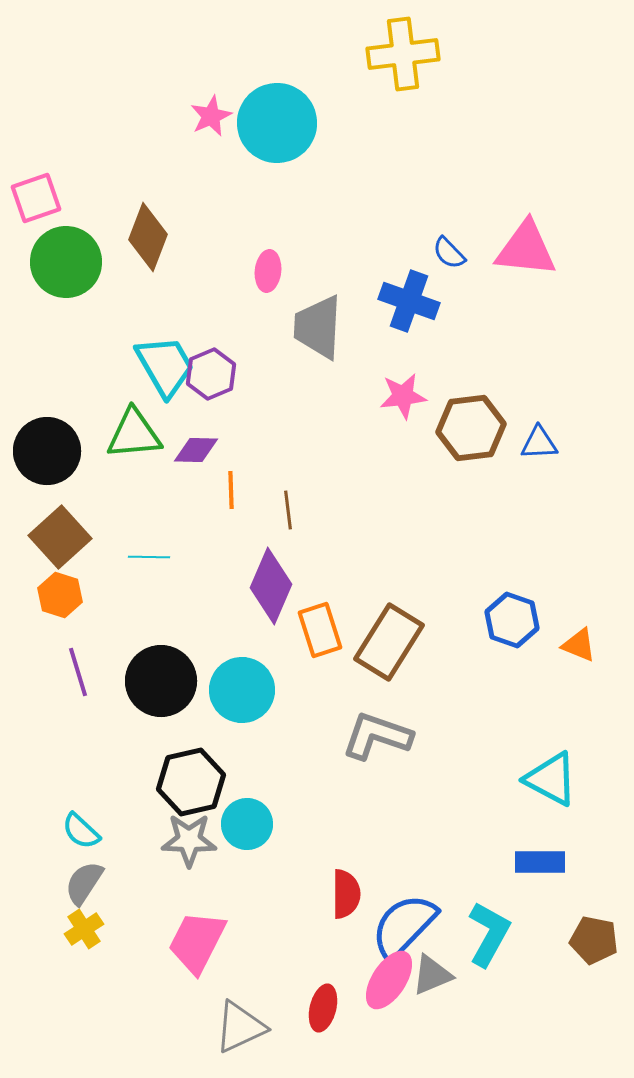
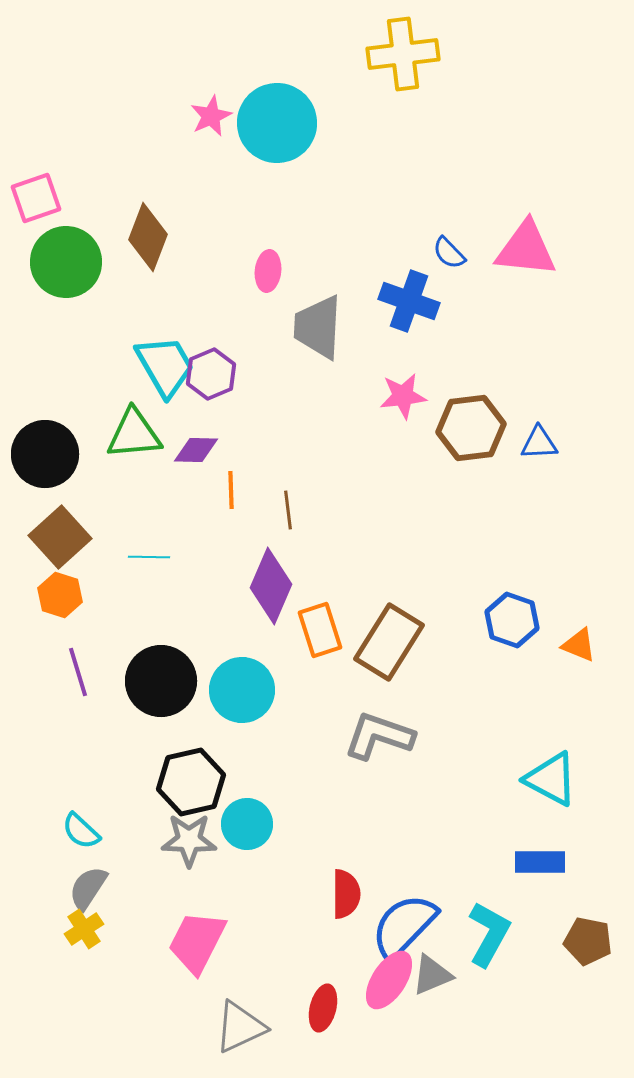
black circle at (47, 451): moved 2 px left, 3 px down
gray L-shape at (377, 736): moved 2 px right
gray semicircle at (84, 883): moved 4 px right, 5 px down
brown pentagon at (594, 940): moved 6 px left, 1 px down
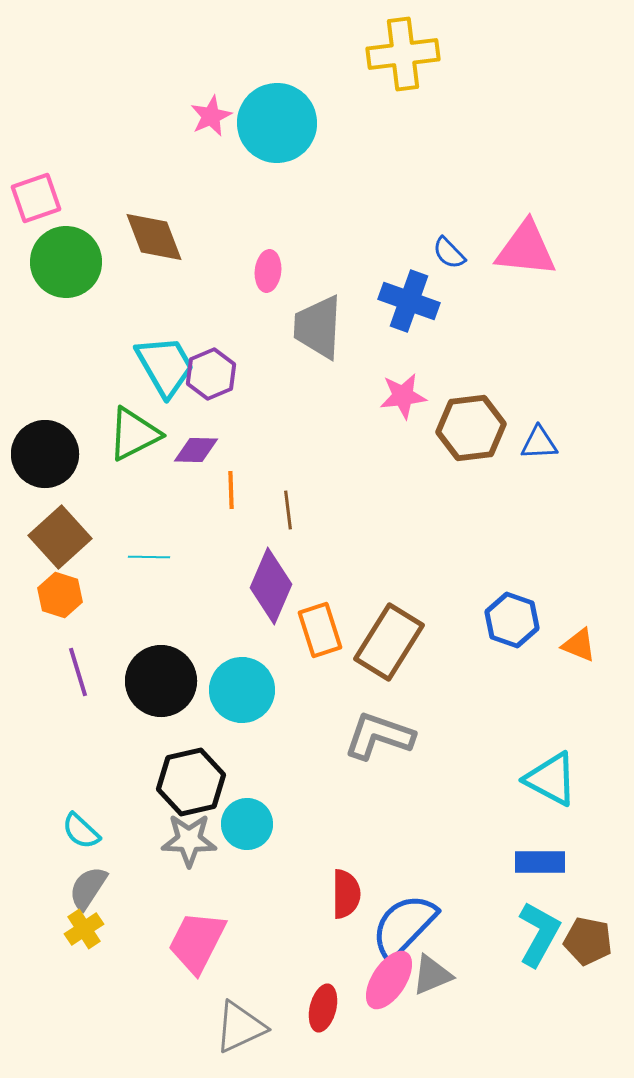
brown diamond at (148, 237): moved 6 px right; rotated 42 degrees counterclockwise
green triangle at (134, 434): rotated 22 degrees counterclockwise
cyan L-shape at (489, 934): moved 50 px right
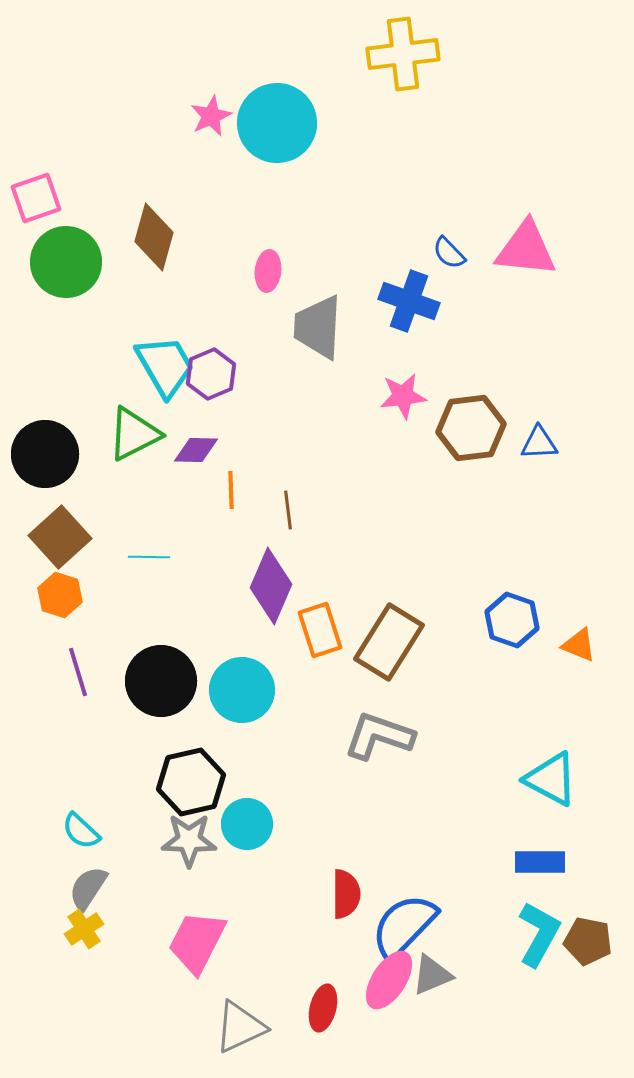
brown diamond at (154, 237): rotated 36 degrees clockwise
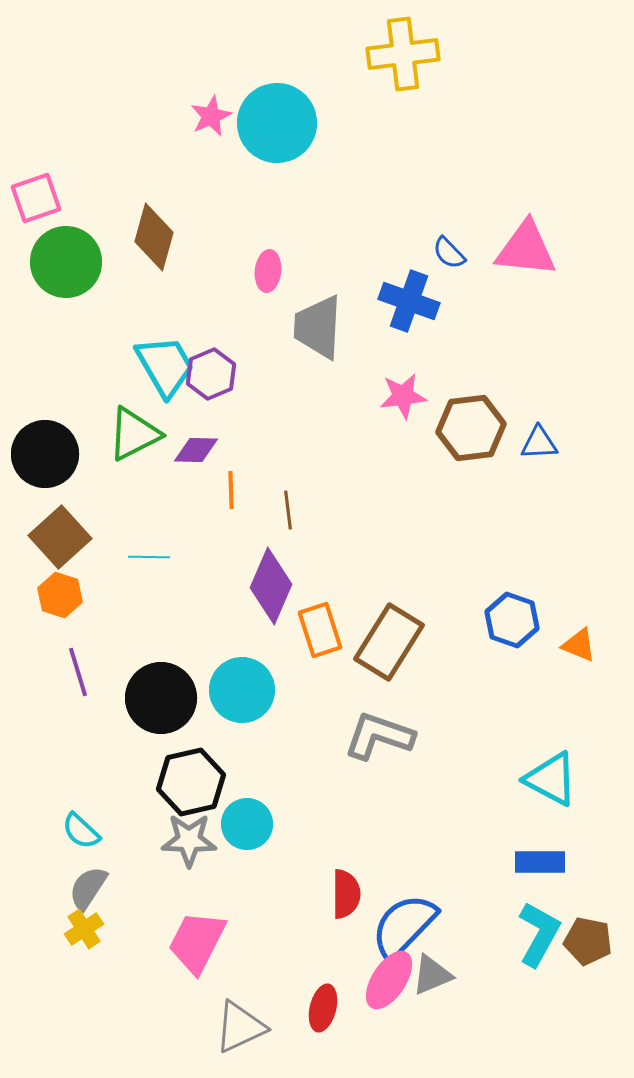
black circle at (161, 681): moved 17 px down
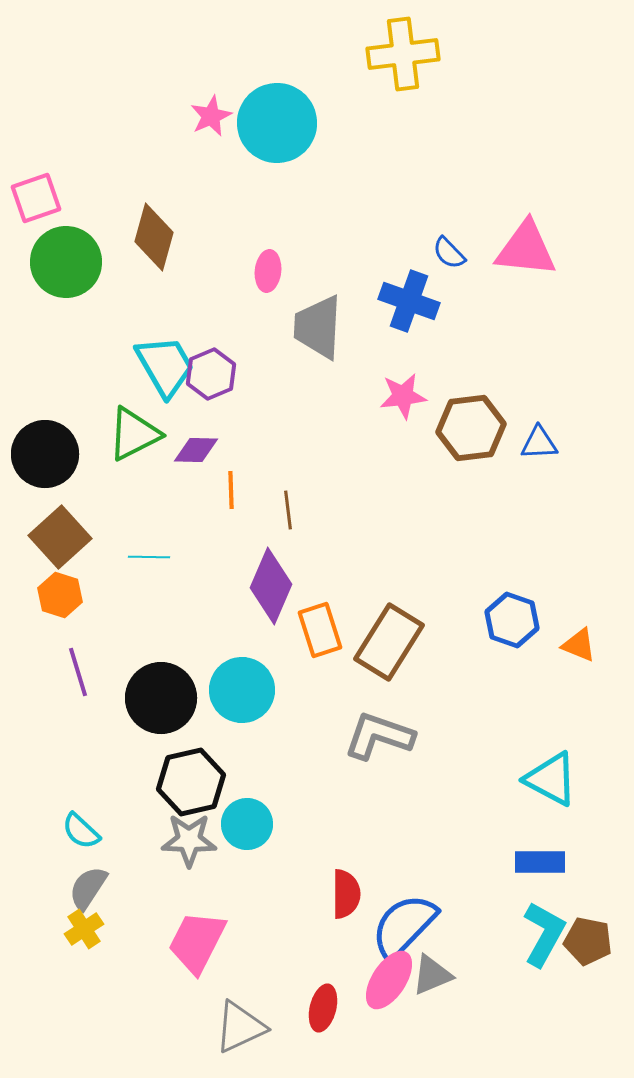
cyan L-shape at (539, 934): moved 5 px right
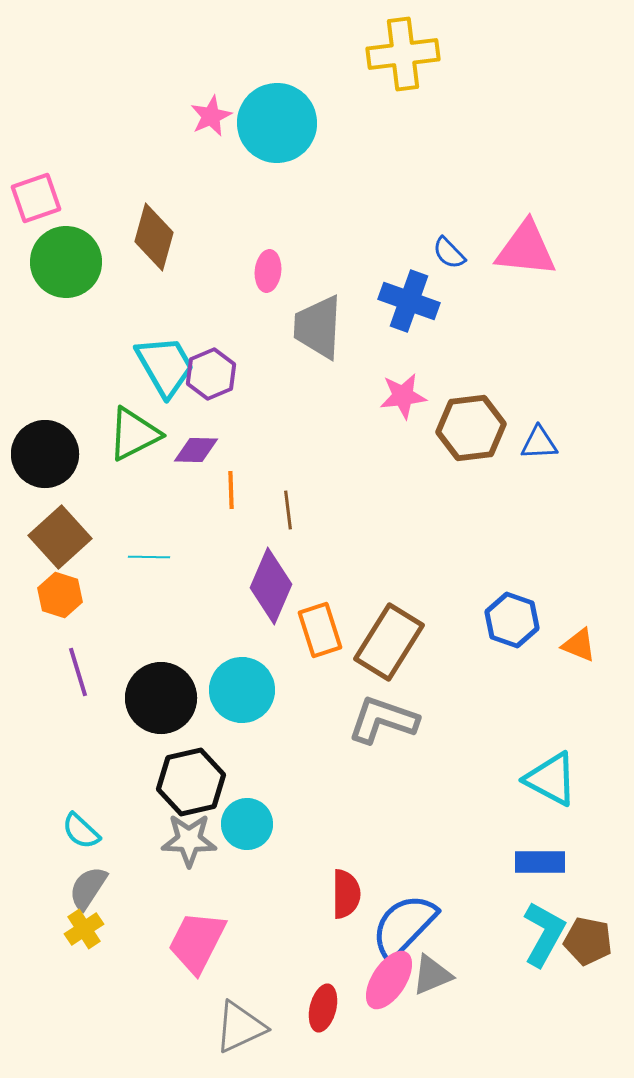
gray L-shape at (379, 736): moved 4 px right, 16 px up
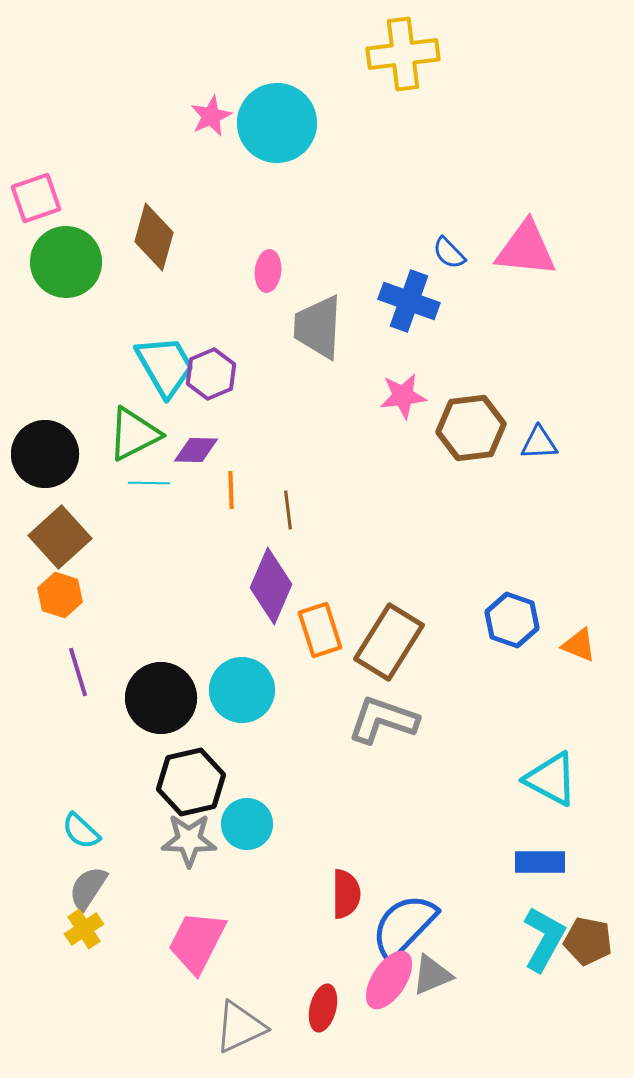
cyan line at (149, 557): moved 74 px up
cyan L-shape at (544, 934): moved 5 px down
